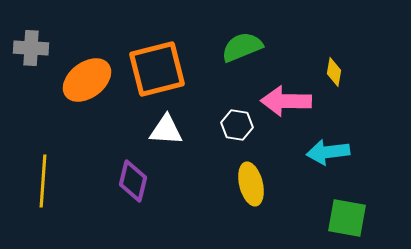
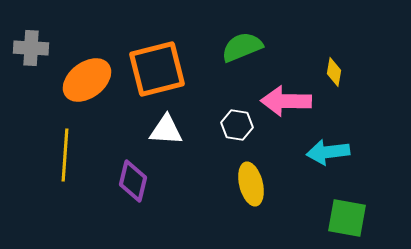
yellow line: moved 22 px right, 26 px up
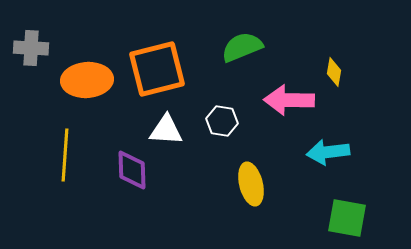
orange ellipse: rotated 33 degrees clockwise
pink arrow: moved 3 px right, 1 px up
white hexagon: moved 15 px left, 4 px up
purple diamond: moved 1 px left, 11 px up; rotated 15 degrees counterclockwise
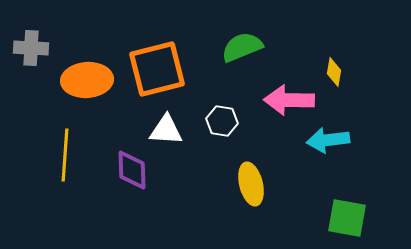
cyan arrow: moved 12 px up
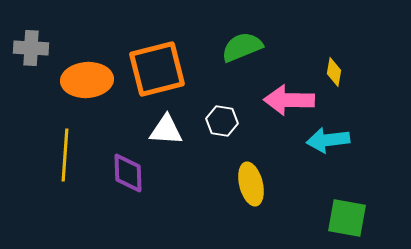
purple diamond: moved 4 px left, 3 px down
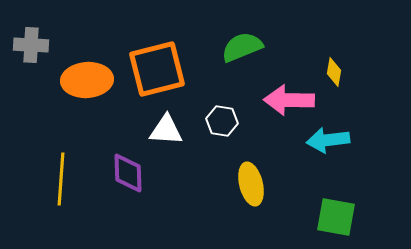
gray cross: moved 3 px up
yellow line: moved 4 px left, 24 px down
green square: moved 11 px left, 1 px up
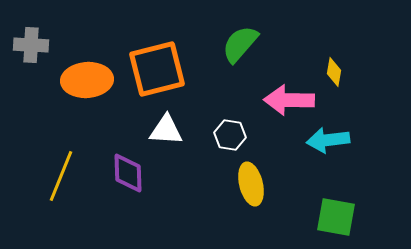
green semicircle: moved 2 px left, 3 px up; rotated 27 degrees counterclockwise
white hexagon: moved 8 px right, 14 px down
yellow line: moved 3 px up; rotated 18 degrees clockwise
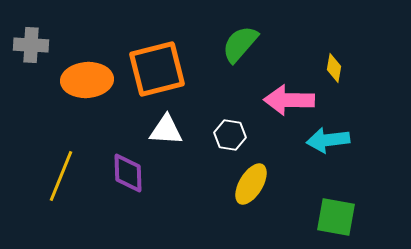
yellow diamond: moved 4 px up
yellow ellipse: rotated 45 degrees clockwise
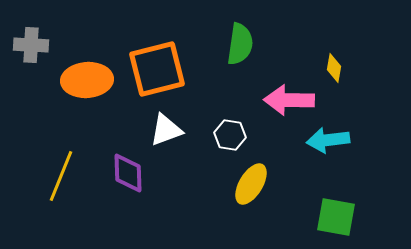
green semicircle: rotated 147 degrees clockwise
white triangle: rotated 24 degrees counterclockwise
